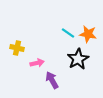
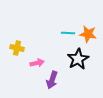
cyan line: rotated 32 degrees counterclockwise
purple arrow: rotated 132 degrees counterclockwise
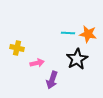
black star: moved 1 px left
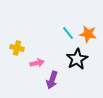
cyan line: rotated 48 degrees clockwise
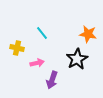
cyan line: moved 26 px left
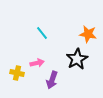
yellow cross: moved 25 px down
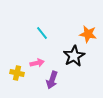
black star: moved 3 px left, 3 px up
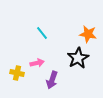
black star: moved 4 px right, 2 px down
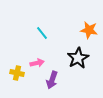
orange star: moved 1 px right, 4 px up
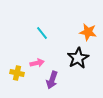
orange star: moved 1 px left, 2 px down
